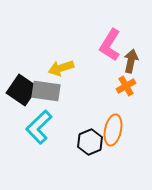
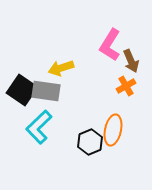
brown arrow: rotated 145 degrees clockwise
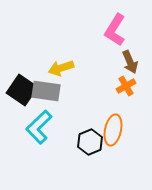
pink L-shape: moved 5 px right, 15 px up
brown arrow: moved 1 px left, 1 px down
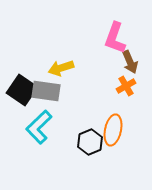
pink L-shape: moved 8 px down; rotated 12 degrees counterclockwise
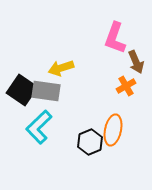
brown arrow: moved 6 px right
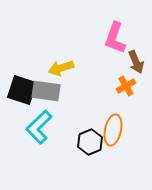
black square: rotated 16 degrees counterclockwise
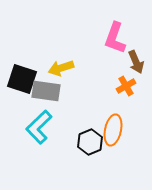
black square: moved 11 px up
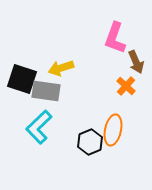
orange cross: rotated 18 degrees counterclockwise
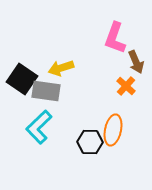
black square: rotated 16 degrees clockwise
black hexagon: rotated 25 degrees clockwise
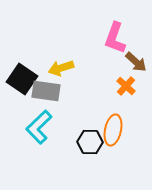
brown arrow: rotated 25 degrees counterclockwise
